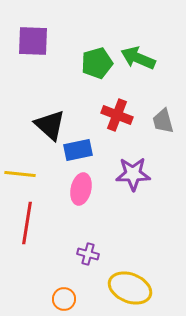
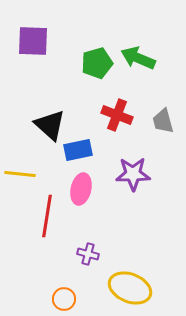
red line: moved 20 px right, 7 px up
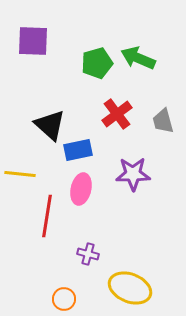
red cross: moved 1 px up; rotated 32 degrees clockwise
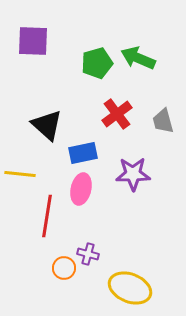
black triangle: moved 3 px left
blue rectangle: moved 5 px right, 3 px down
orange circle: moved 31 px up
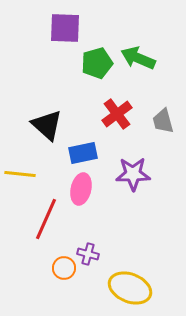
purple square: moved 32 px right, 13 px up
red line: moved 1 px left, 3 px down; rotated 15 degrees clockwise
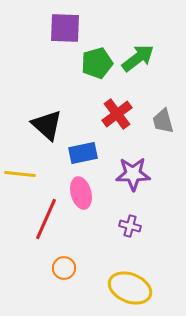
green arrow: rotated 120 degrees clockwise
pink ellipse: moved 4 px down; rotated 28 degrees counterclockwise
purple cross: moved 42 px right, 28 px up
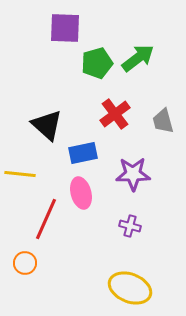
red cross: moved 2 px left
orange circle: moved 39 px left, 5 px up
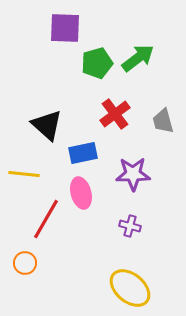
yellow line: moved 4 px right
red line: rotated 6 degrees clockwise
yellow ellipse: rotated 18 degrees clockwise
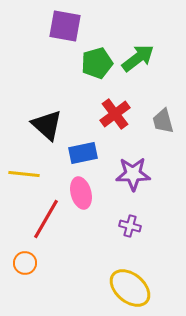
purple square: moved 2 px up; rotated 8 degrees clockwise
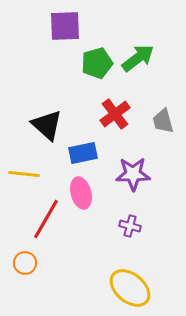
purple square: rotated 12 degrees counterclockwise
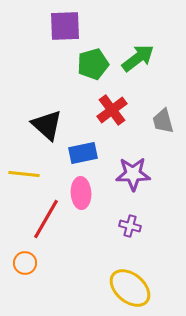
green pentagon: moved 4 px left, 1 px down
red cross: moved 3 px left, 4 px up
pink ellipse: rotated 12 degrees clockwise
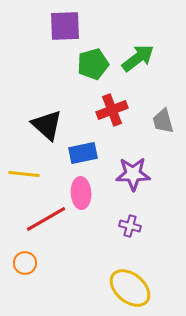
red cross: rotated 16 degrees clockwise
red line: rotated 30 degrees clockwise
